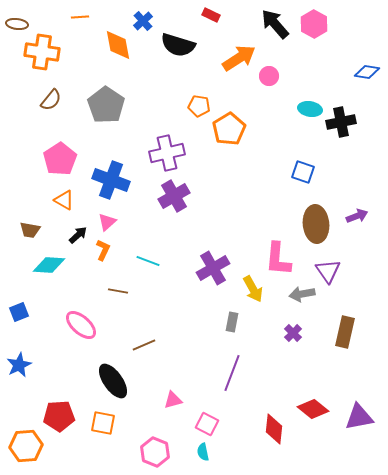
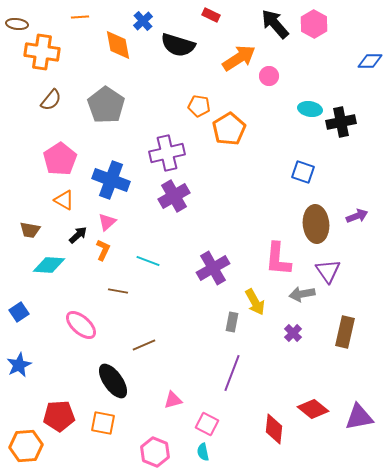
blue diamond at (367, 72): moved 3 px right, 11 px up; rotated 10 degrees counterclockwise
yellow arrow at (253, 289): moved 2 px right, 13 px down
blue square at (19, 312): rotated 12 degrees counterclockwise
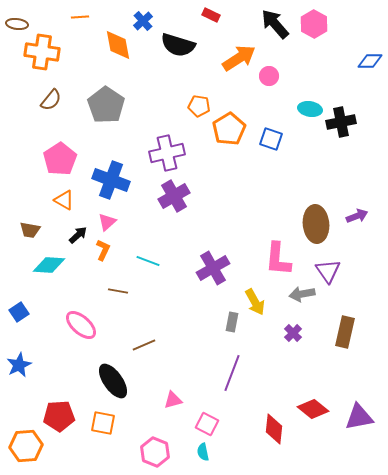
blue square at (303, 172): moved 32 px left, 33 px up
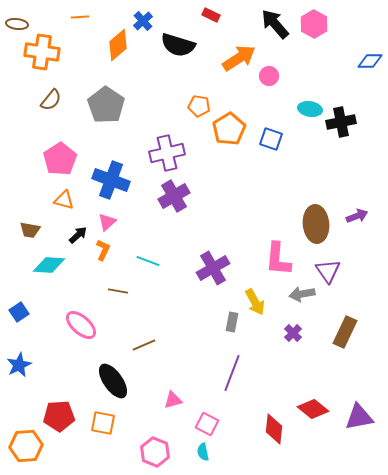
orange diamond at (118, 45): rotated 60 degrees clockwise
orange triangle at (64, 200): rotated 15 degrees counterclockwise
brown rectangle at (345, 332): rotated 12 degrees clockwise
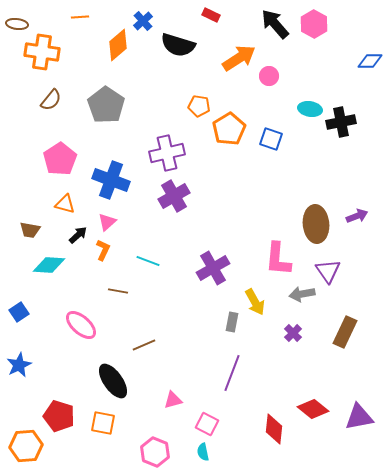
orange triangle at (64, 200): moved 1 px right, 4 px down
red pentagon at (59, 416): rotated 20 degrees clockwise
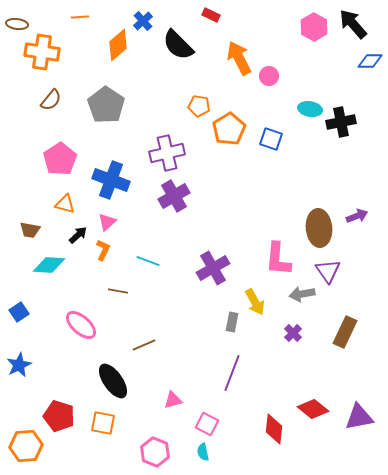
black arrow at (275, 24): moved 78 px right
pink hexagon at (314, 24): moved 3 px down
black semicircle at (178, 45): rotated 28 degrees clockwise
orange arrow at (239, 58): rotated 84 degrees counterclockwise
brown ellipse at (316, 224): moved 3 px right, 4 px down
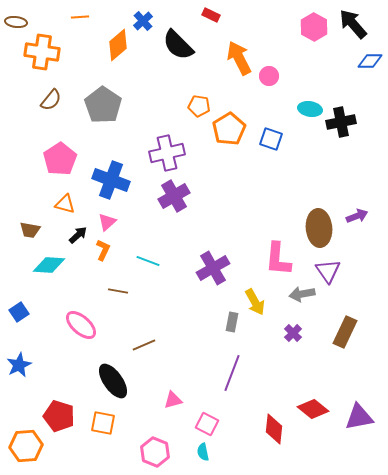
brown ellipse at (17, 24): moved 1 px left, 2 px up
gray pentagon at (106, 105): moved 3 px left
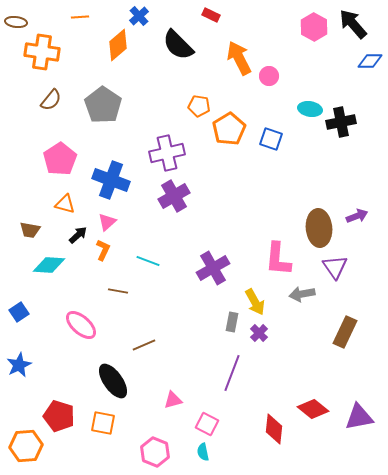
blue cross at (143, 21): moved 4 px left, 5 px up
purple triangle at (328, 271): moved 7 px right, 4 px up
purple cross at (293, 333): moved 34 px left
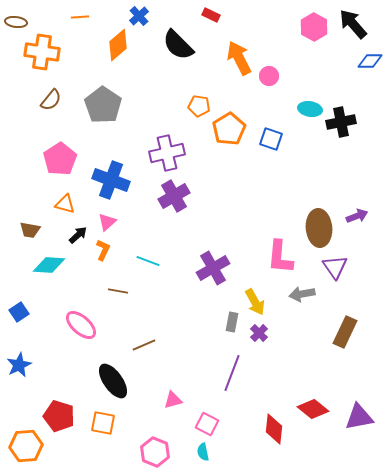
pink L-shape at (278, 259): moved 2 px right, 2 px up
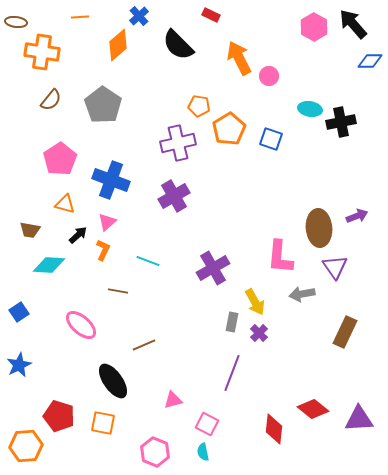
purple cross at (167, 153): moved 11 px right, 10 px up
purple triangle at (359, 417): moved 2 px down; rotated 8 degrees clockwise
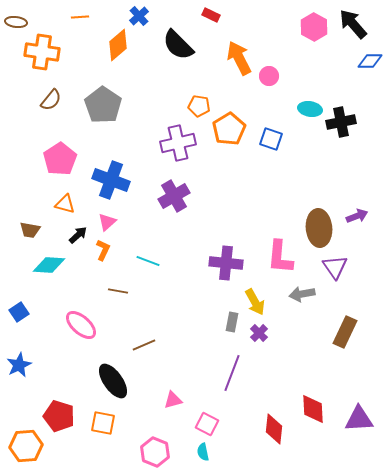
purple cross at (213, 268): moved 13 px right, 5 px up; rotated 36 degrees clockwise
red diamond at (313, 409): rotated 48 degrees clockwise
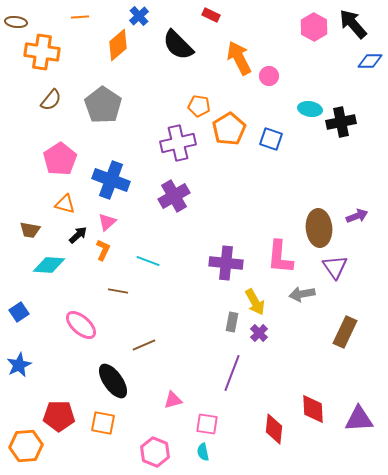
red pentagon at (59, 416): rotated 16 degrees counterclockwise
pink square at (207, 424): rotated 20 degrees counterclockwise
